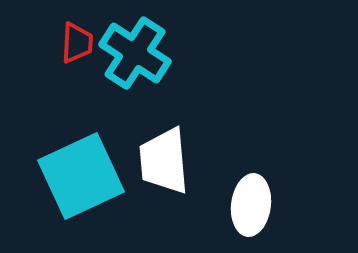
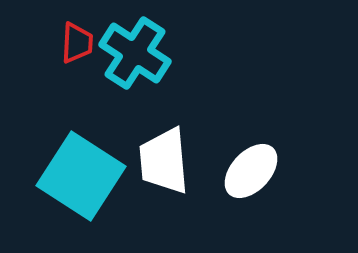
cyan square: rotated 32 degrees counterclockwise
white ellipse: moved 34 px up; rotated 36 degrees clockwise
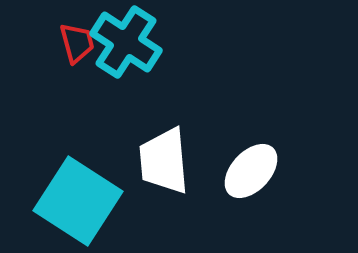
red trapezoid: rotated 18 degrees counterclockwise
cyan cross: moved 9 px left, 11 px up
cyan square: moved 3 px left, 25 px down
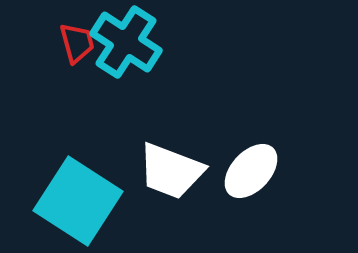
white trapezoid: moved 7 px right, 10 px down; rotated 64 degrees counterclockwise
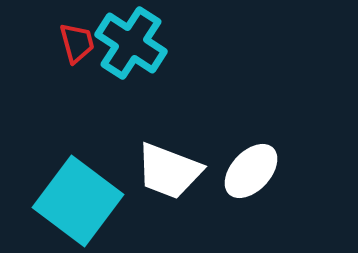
cyan cross: moved 5 px right, 1 px down
white trapezoid: moved 2 px left
cyan square: rotated 4 degrees clockwise
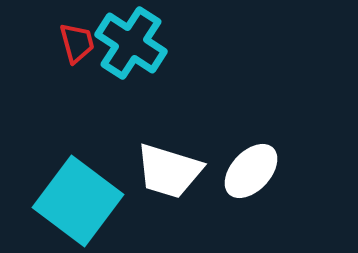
white trapezoid: rotated 4 degrees counterclockwise
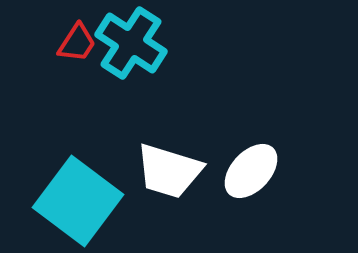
red trapezoid: rotated 48 degrees clockwise
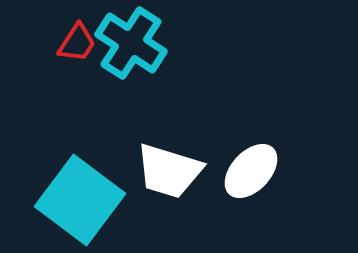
cyan square: moved 2 px right, 1 px up
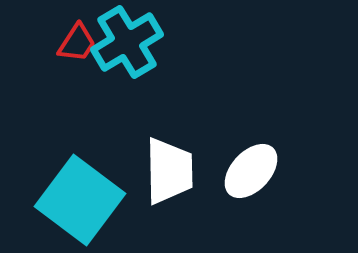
cyan cross: moved 4 px left, 1 px up; rotated 26 degrees clockwise
white trapezoid: rotated 108 degrees counterclockwise
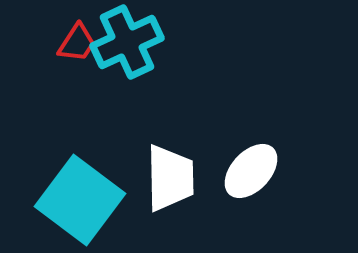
cyan cross: rotated 6 degrees clockwise
white trapezoid: moved 1 px right, 7 px down
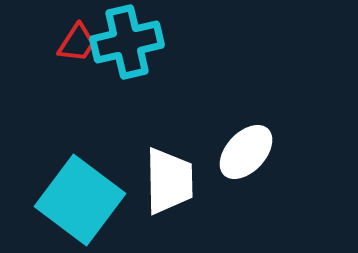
cyan cross: rotated 12 degrees clockwise
white ellipse: moved 5 px left, 19 px up
white trapezoid: moved 1 px left, 3 px down
